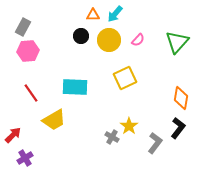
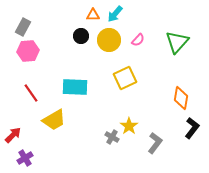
black L-shape: moved 14 px right
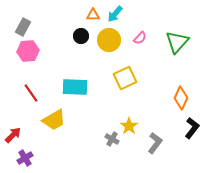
pink semicircle: moved 2 px right, 2 px up
orange diamond: rotated 15 degrees clockwise
gray cross: moved 2 px down
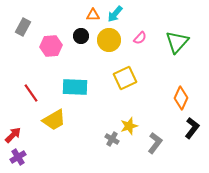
pink hexagon: moved 23 px right, 5 px up
yellow star: rotated 18 degrees clockwise
purple cross: moved 7 px left, 1 px up
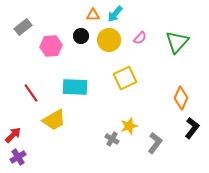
gray rectangle: rotated 24 degrees clockwise
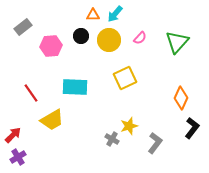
yellow trapezoid: moved 2 px left
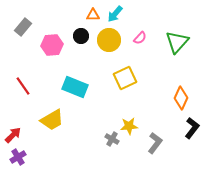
gray rectangle: rotated 12 degrees counterclockwise
pink hexagon: moved 1 px right, 1 px up
cyan rectangle: rotated 20 degrees clockwise
red line: moved 8 px left, 7 px up
yellow star: rotated 12 degrees clockwise
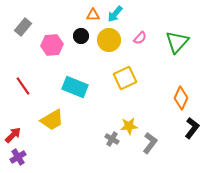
gray L-shape: moved 5 px left
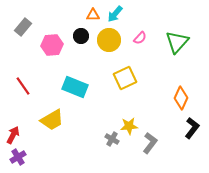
red arrow: rotated 18 degrees counterclockwise
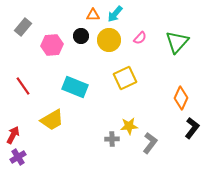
gray cross: rotated 32 degrees counterclockwise
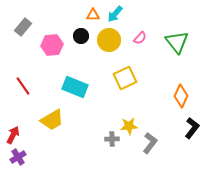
green triangle: rotated 20 degrees counterclockwise
orange diamond: moved 2 px up
